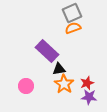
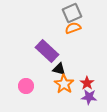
black triangle: rotated 24 degrees clockwise
red star: rotated 16 degrees counterclockwise
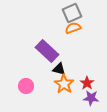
purple star: moved 2 px right, 1 px down
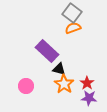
gray square: rotated 30 degrees counterclockwise
purple star: moved 2 px left
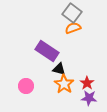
purple rectangle: rotated 10 degrees counterclockwise
